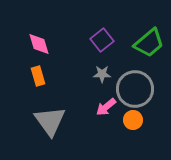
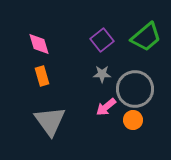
green trapezoid: moved 3 px left, 6 px up
orange rectangle: moved 4 px right
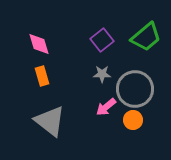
gray triangle: rotated 16 degrees counterclockwise
